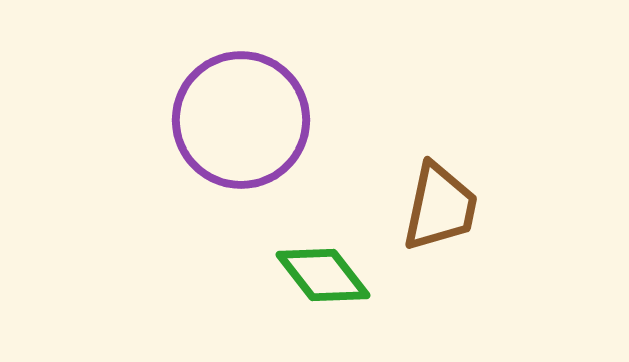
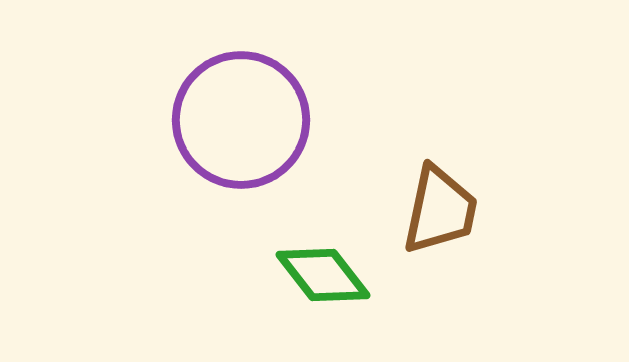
brown trapezoid: moved 3 px down
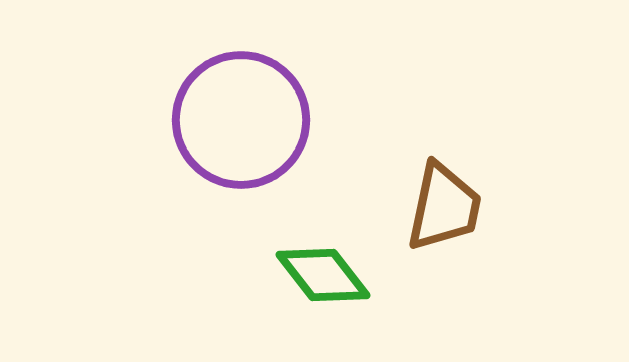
brown trapezoid: moved 4 px right, 3 px up
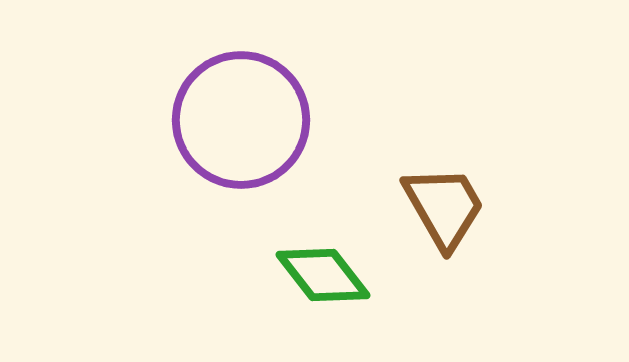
brown trapezoid: rotated 42 degrees counterclockwise
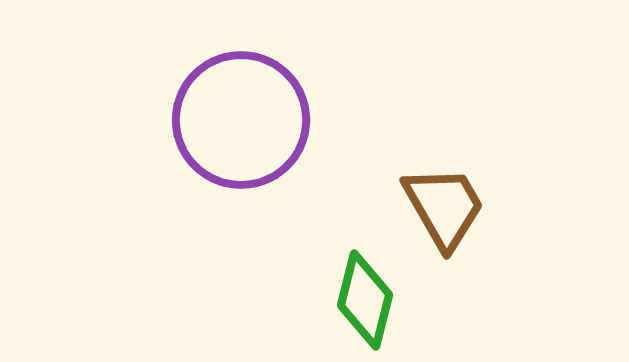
green diamond: moved 42 px right, 25 px down; rotated 52 degrees clockwise
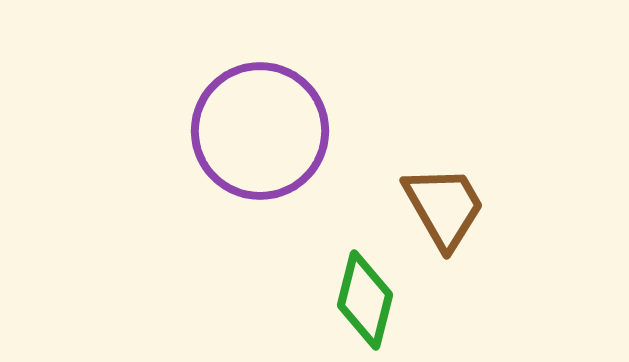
purple circle: moved 19 px right, 11 px down
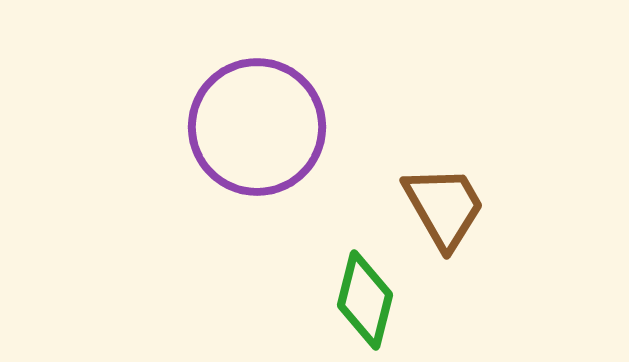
purple circle: moved 3 px left, 4 px up
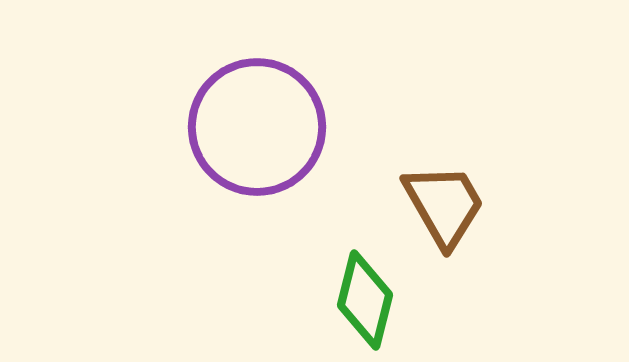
brown trapezoid: moved 2 px up
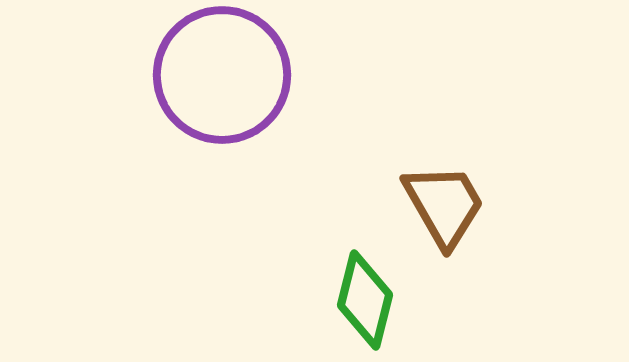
purple circle: moved 35 px left, 52 px up
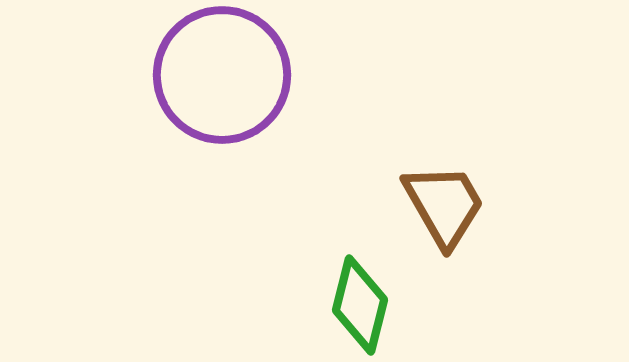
green diamond: moved 5 px left, 5 px down
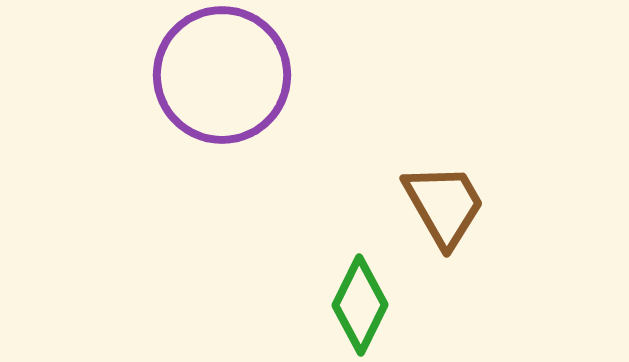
green diamond: rotated 12 degrees clockwise
